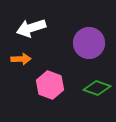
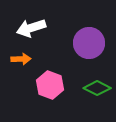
green diamond: rotated 8 degrees clockwise
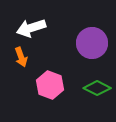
purple circle: moved 3 px right
orange arrow: moved 2 px up; rotated 72 degrees clockwise
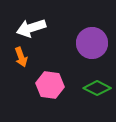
pink hexagon: rotated 12 degrees counterclockwise
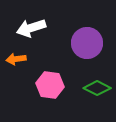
purple circle: moved 5 px left
orange arrow: moved 5 px left, 2 px down; rotated 102 degrees clockwise
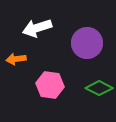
white arrow: moved 6 px right
green diamond: moved 2 px right
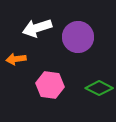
purple circle: moved 9 px left, 6 px up
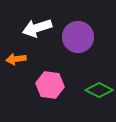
green diamond: moved 2 px down
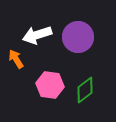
white arrow: moved 7 px down
orange arrow: rotated 66 degrees clockwise
green diamond: moved 14 px left; rotated 64 degrees counterclockwise
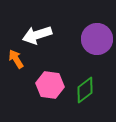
purple circle: moved 19 px right, 2 px down
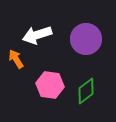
purple circle: moved 11 px left
green diamond: moved 1 px right, 1 px down
